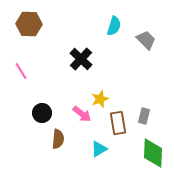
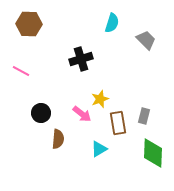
cyan semicircle: moved 2 px left, 3 px up
black cross: rotated 30 degrees clockwise
pink line: rotated 30 degrees counterclockwise
black circle: moved 1 px left
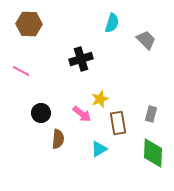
gray rectangle: moved 7 px right, 2 px up
